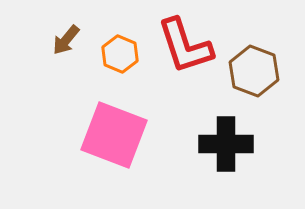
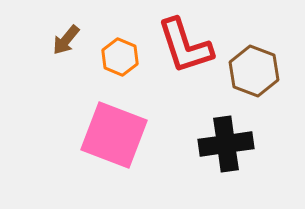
orange hexagon: moved 3 px down
black cross: rotated 8 degrees counterclockwise
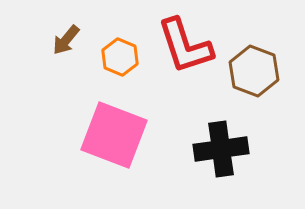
black cross: moved 5 px left, 5 px down
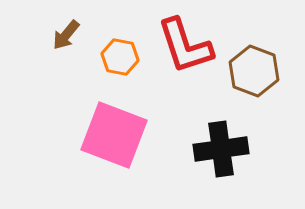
brown arrow: moved 5 px up
orange hexagon: rotated 12 degrees counterclockwise
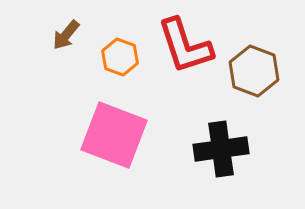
orange hexagon: rotated 9 degrees clockwise
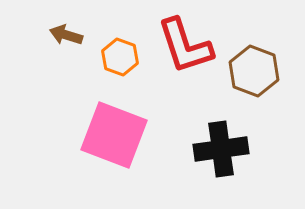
brown arrow: rotated 68 degrees clockwise
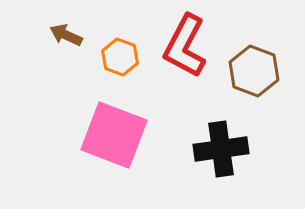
brown arrow: rotated 8 degrees clockwise
red L-shape: rotated 46 degrees clockwise
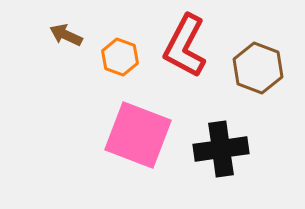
brown hexagon: moved 4 px right, 3 px up
pink square: moved 24 px right
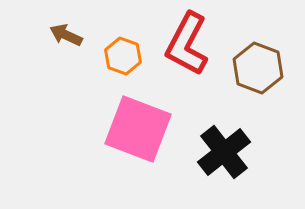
red L-shape: moved 2 px right, 2 px up
orange hexagon: moved 3 px right, 1 px up
pink square: moved 6 px up
black cross: moved 3 px right, 3 px down; rotated 30 degrees counterclockwise
